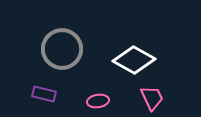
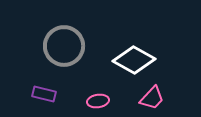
gray circle: moved 2 px right, 3 px up
pink trapezoid: rotated 68 degrees clockwise
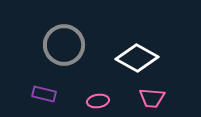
gray circle: moved 1 px up
white diamond: moved 3 px right, 2 px up
pink trapezoid: rotated 52 degrees clockwise
